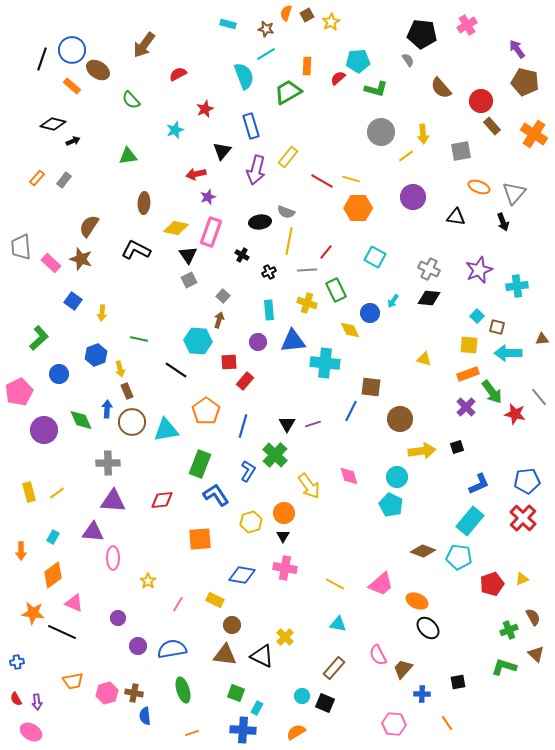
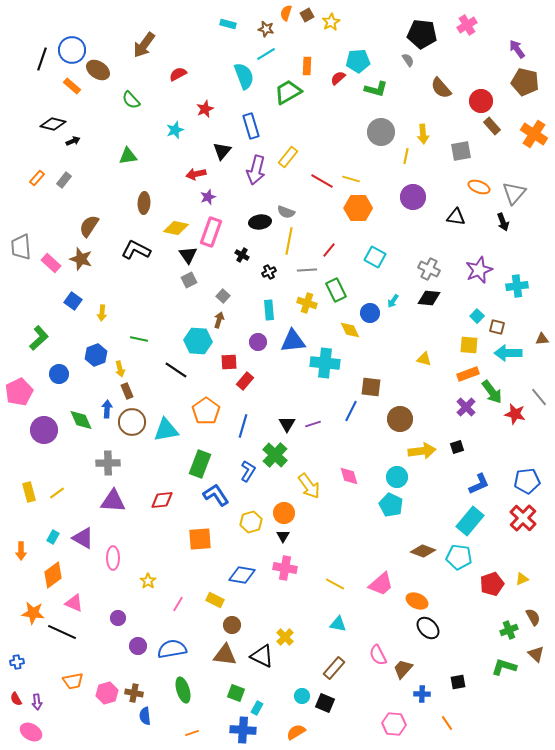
yellow line at (406, 156): rotated 42 degrees counterclockwise
red line at (326, 252): moved 3 px right, 2 px up
purple triangle at (93, 532): moved 10 px left, 6 px down; rotated 25 degrees clockwise
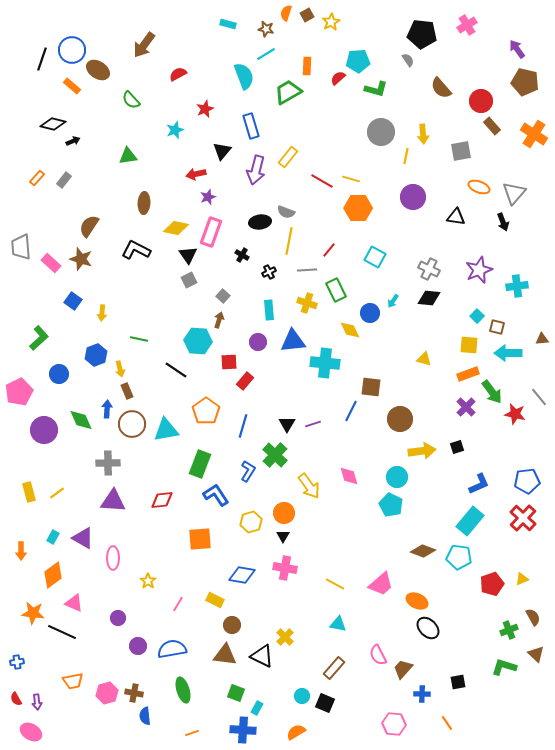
brown circle at (132, 422): moved 2 px down
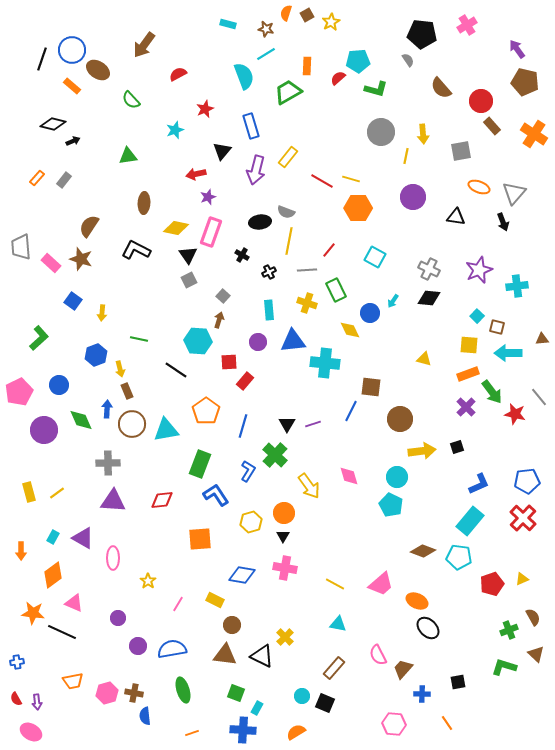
blue circle at (59, 374): moved 11 px down
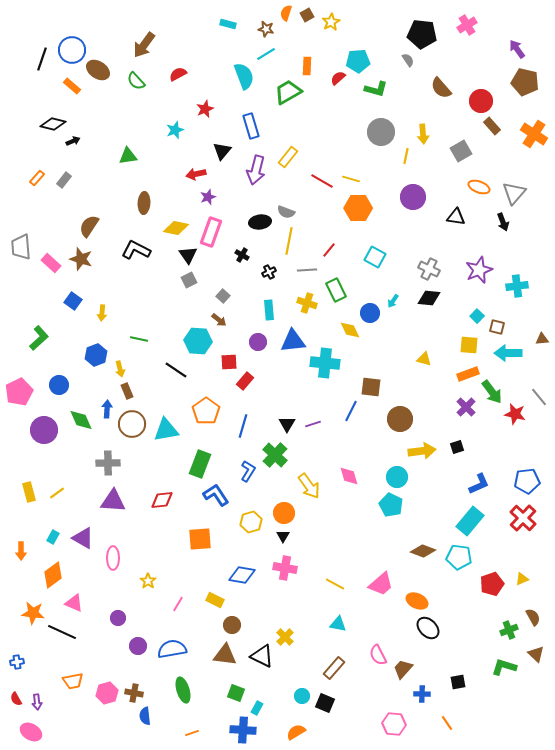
green semicircle at (131, 100): moved 5 px right, 19 px up
gray square at (461, 151): rotated 20 degrees counterclockwise
brown arrow at (219, 320): rotated 112 degrees clockwise
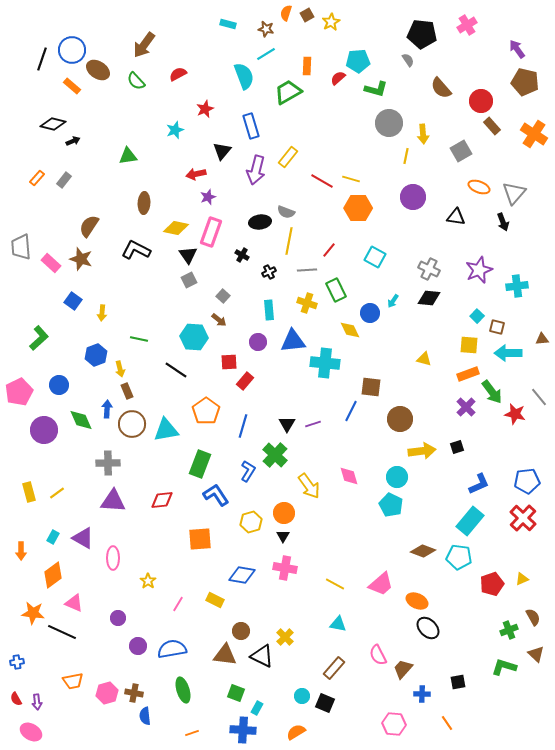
gray circle at (381, 132): moved 8 px right, 9 px up
cyan hexagon at (198, 341): moved 4 px left, 4 px up
brown circle at (232, 625): moved 9 px right, 6 px down
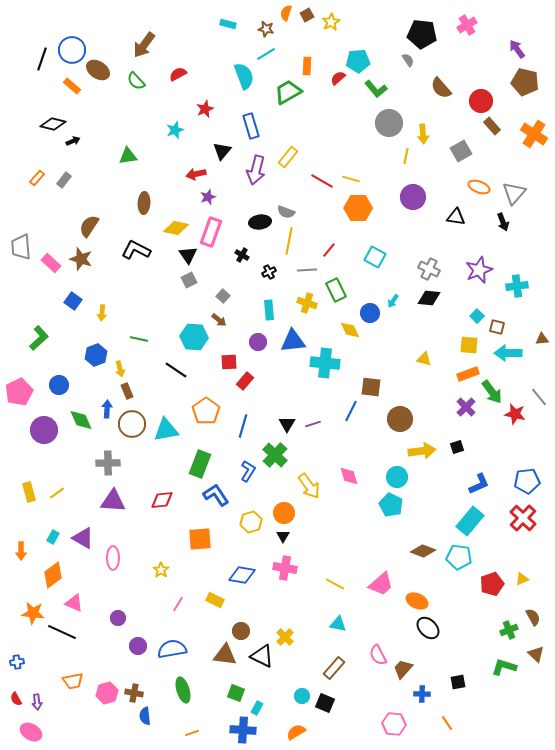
green L-shape at (376, 89): rotated 35 degrees clockwise
yellow star at (148, 581): moved 13 px right, 11 px up
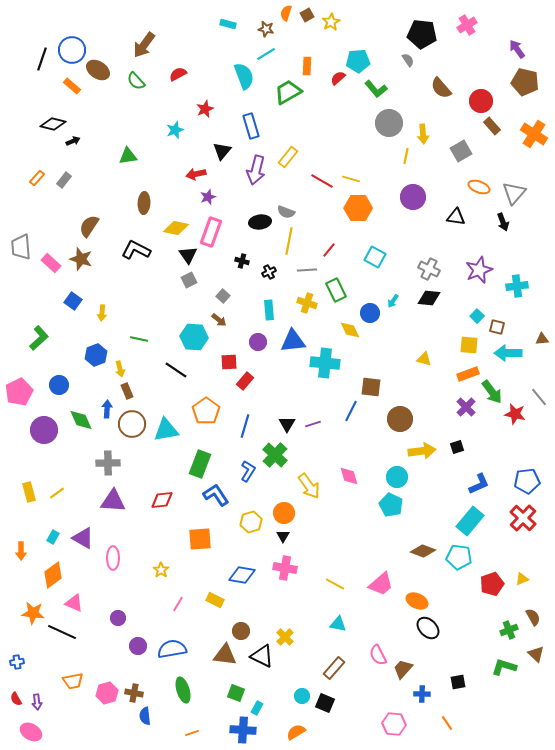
black cross at (242, 255): moved 6 px down; rotated 16 degrees counterclockwise
blue line at (243, 426): moved 2 px right
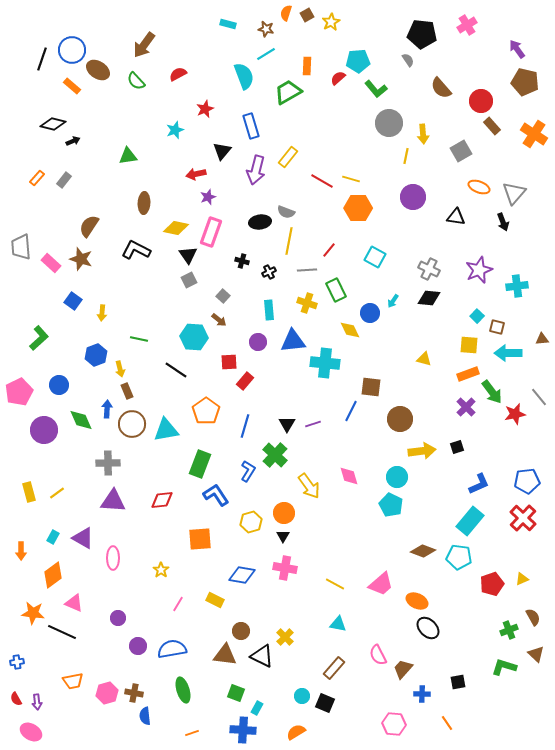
red star at (515, 414): rotated 25 degrees counterclockwise
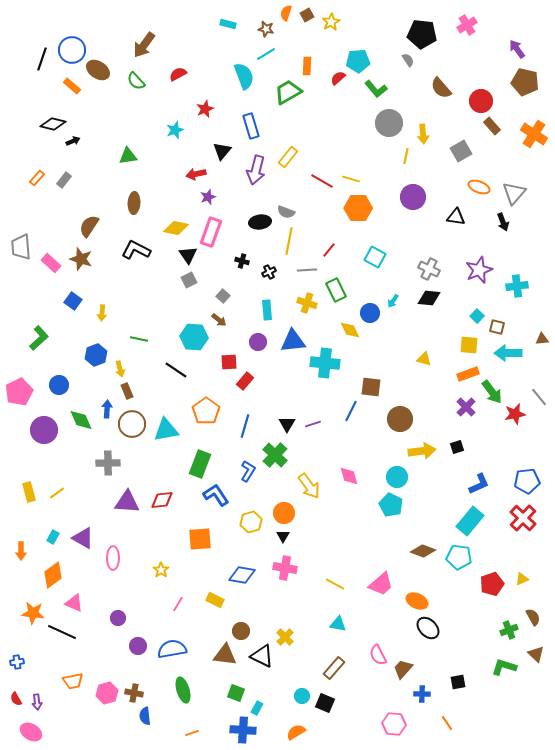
brown ellipse at (144, 203): moved 10 px left
cyan rectangle at (269, 310): moved 2 px left
purple triangle at (113, 501): moved 14 px right, 1 px down
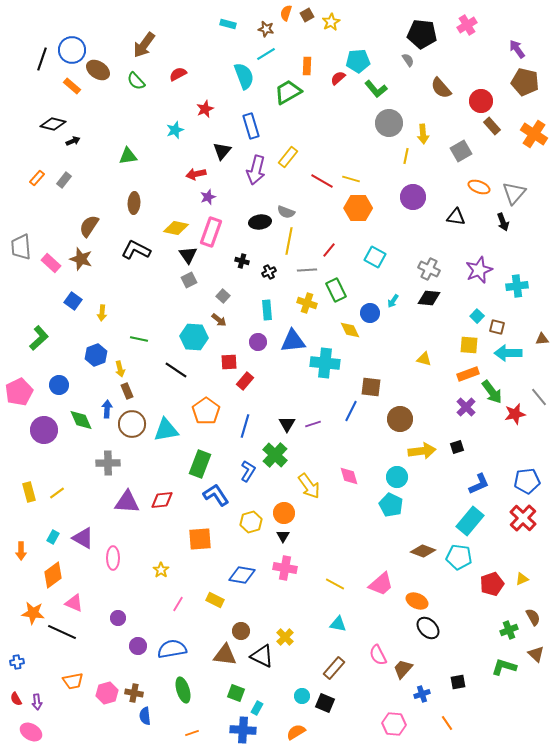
blue cross at (422, 694): rotated 21 degrees counterclockwise
